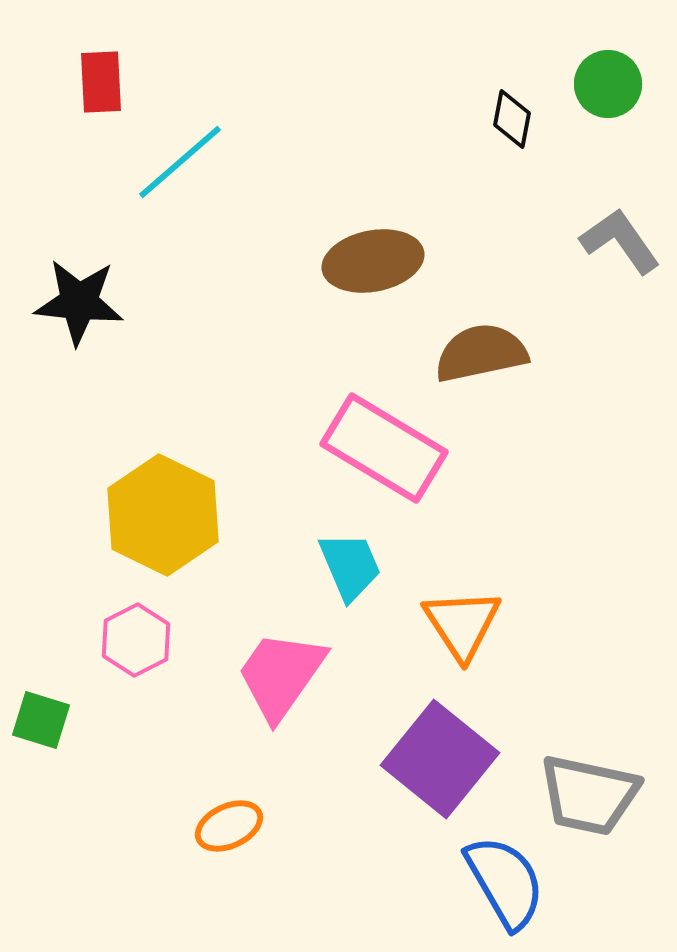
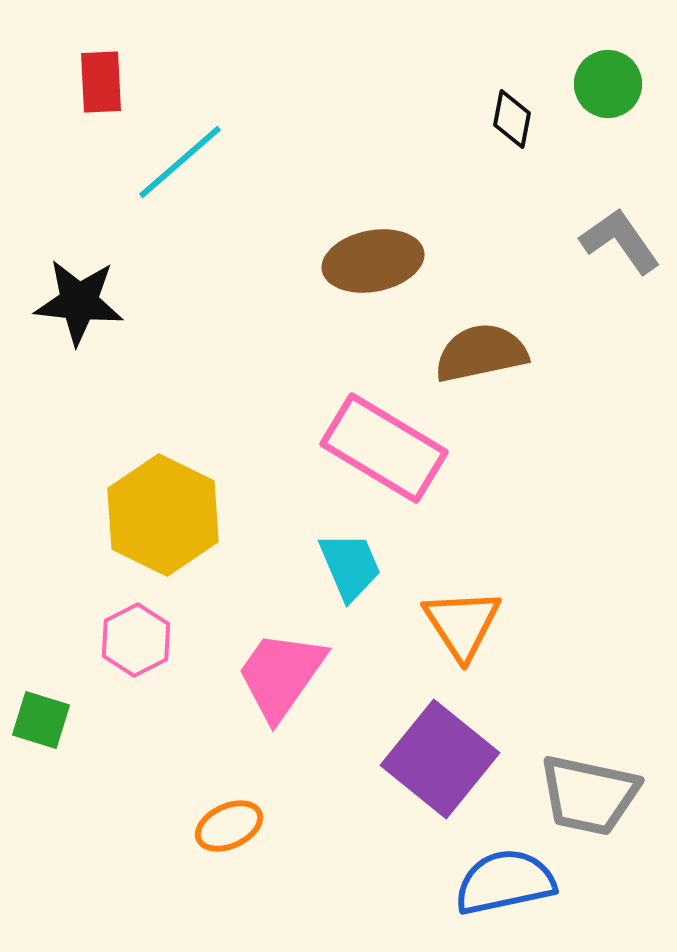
blue semicircle: rotated 72 degrees counterclockwise
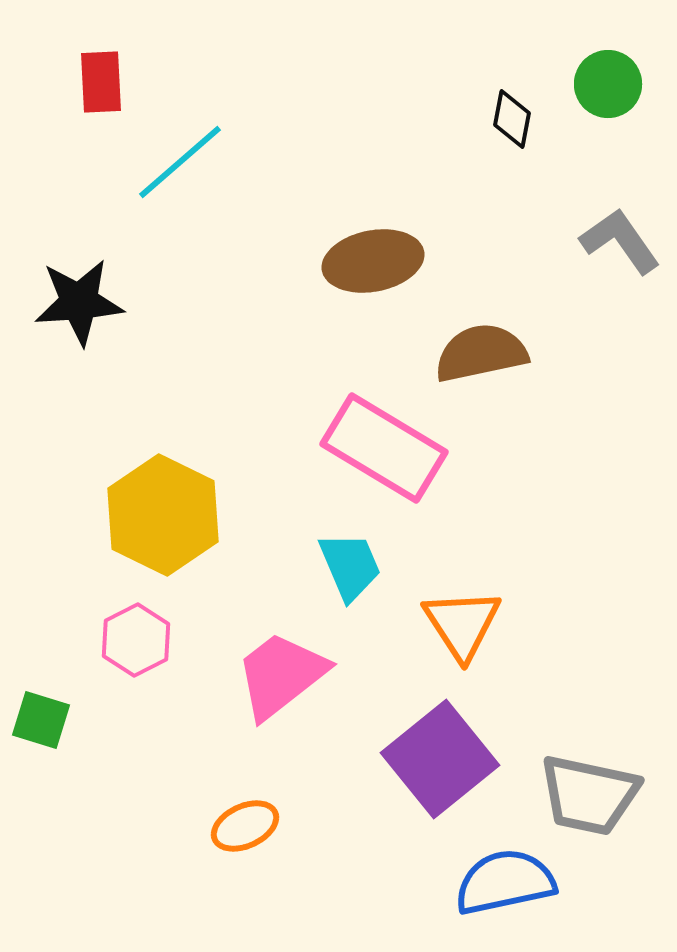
black star: rotated 10 degrees counterclockwise
pink trapezoid: rotated 17 degrees clockwise
purple square: rotated 12 degrees clockwise
orange ellipse: moved 16 px right
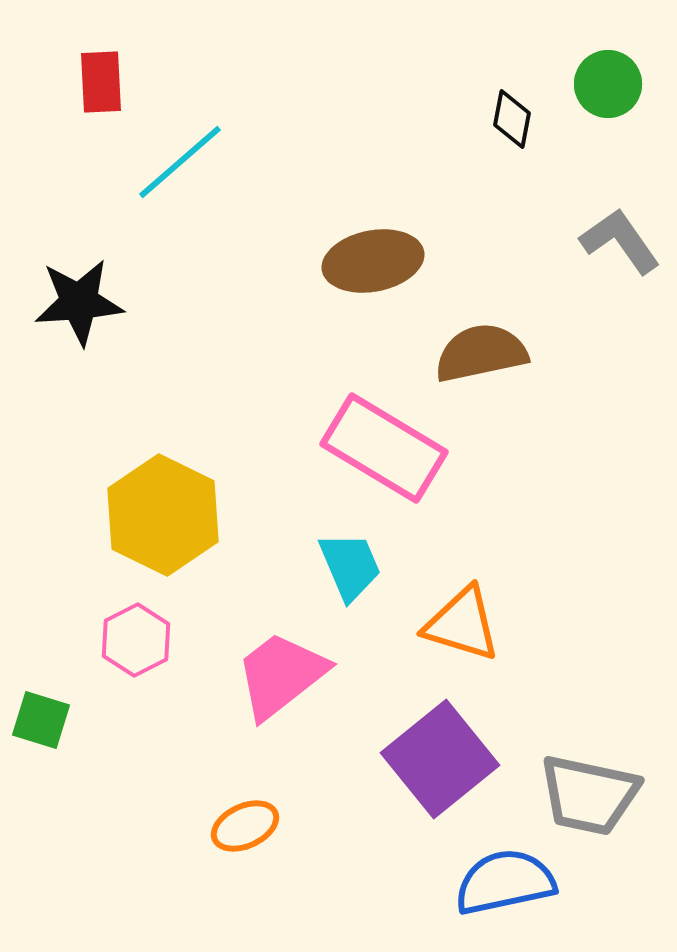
orange triangle: rotated 40 degrees counterclockwise
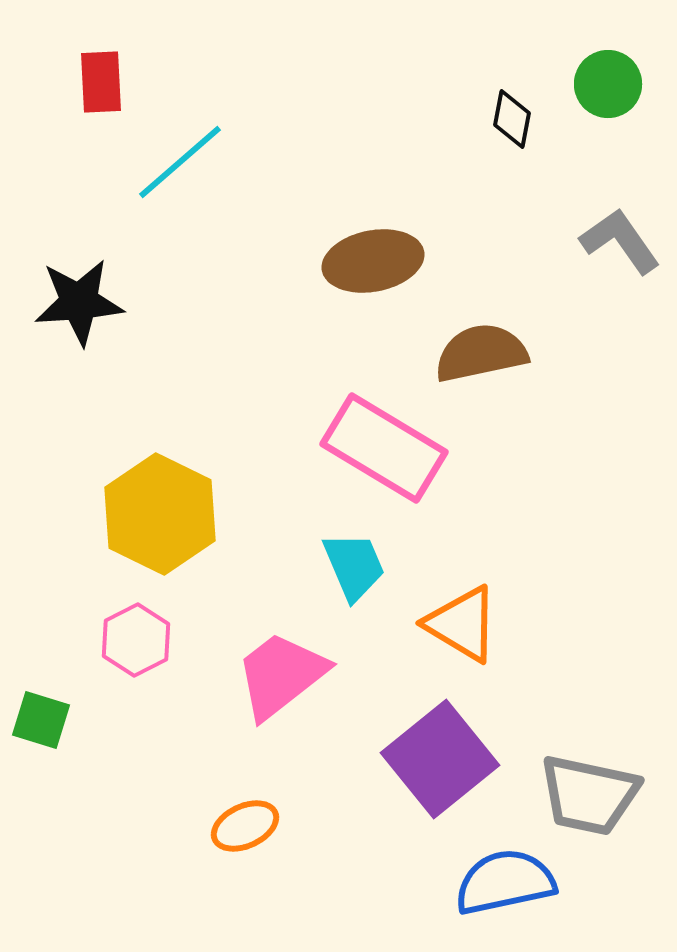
yellow hexagon: moved 3 px left, 1 px up
cyan trapezoid: moved 4 px right
orange triangle: rotated 14 degrees clockwise
